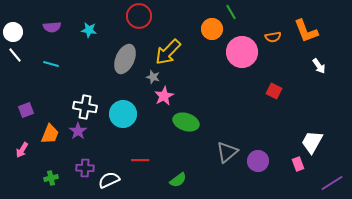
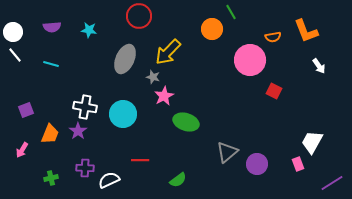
pink circle: moved 8 px right, 8 px down
purple circle: moved 1 px left, 3 px down
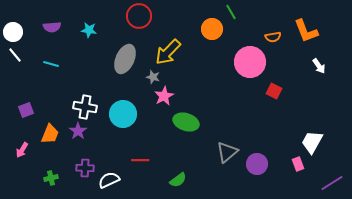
pink circle: moved 2 px down
